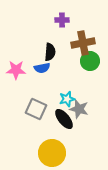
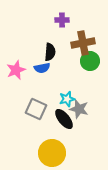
pink star: rotated 24 degrees counterclockwise
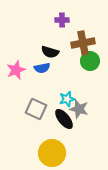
black semicircle: rotated 102 degrees clockwise
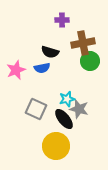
yellow circle: moved 4 px right, 7 px up
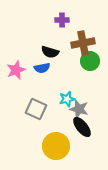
black ellipse: moved 18 px right, 8 px down
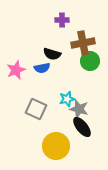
black semicircle: moved 2 px right, 2 px down
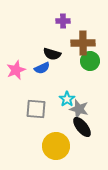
purple cross: moved 1 px right, 1 px down
brown cross: rotated 10 degrees clockwise
blue semicircle: rotated 14 degrees counterclockwise
cyan star: rotated 21 degrees counterclockwise
gray square: rotated 20 degrees counterclockwise
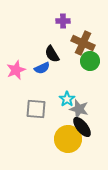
brown cross: rotated 25 degrees clockwise
black semicircle: rotated 42 degrees clockwise
yellow circle: moved 12 px right, 7 px up
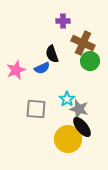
black semicircle: rotated 12 degrees clockwise
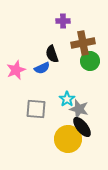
brown cross: rotated 35 degrees counterclockwise
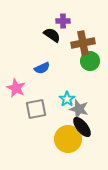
black semicircle: moved 19 px up; rotated 144 degrees clockwise
pink star: moved 18 px down; rotated 24 degrees counterclockwise
gray square: rotated 15 degrees counterclockwise
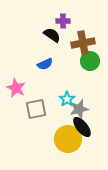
blue semicircle: moved 3 px right, 4 px up
gray star: rotated 30 degrees counterclockwise
